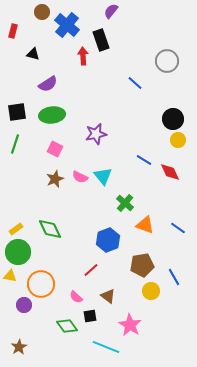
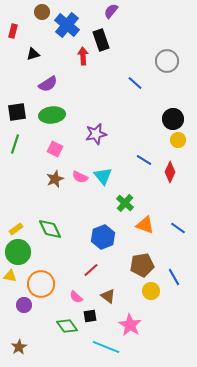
black triangle at (33, 54): rotated 32 degrees counterclockwise
red diamond at (170, 172): rotated 50 degrees clockwise
blue hexagon at (108, 240): moved 5 px left, 3 px up
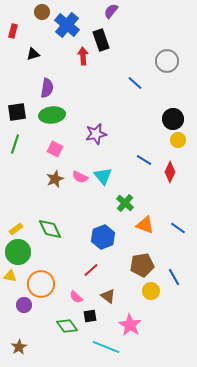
purple semicircle at (48, 84): moved 1 px left, 4 px down; rotated 48 degrees counterclockwise
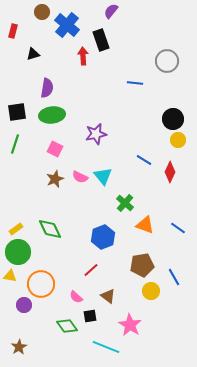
blue line at (135, 83): rotated 35 degrees counterclockwise
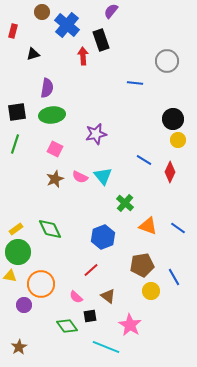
orange triangle at (145, 225): moved 3 px right, 1 px down
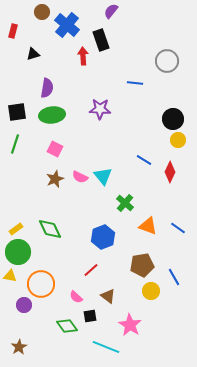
purple star at (96, 134): moved 4 px right, 25 px up; rotated 15 degrees clockwise
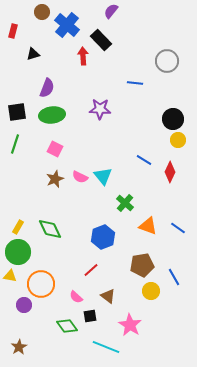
black rectangle at (101, 40): rotated 25 degrees counterclockwise
purple semicircle at (47, 88): rotated 12 degrees clockwise
yellow rectangle at (16, 229): moved 2 px right, 2 px up; rotated 24 degrees counterclockwise
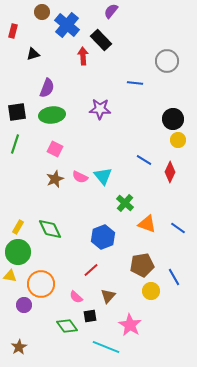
orange triangle at (148, 226): moved 1 px left, 2 px up
brown triangle at (108, 296): rotated 35 degrees clockwise
